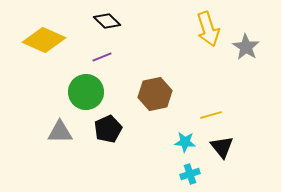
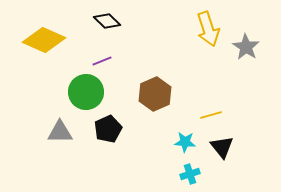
purple line: moved 4 px down
brown hexagon: rotated 12 degrees counterclockwise
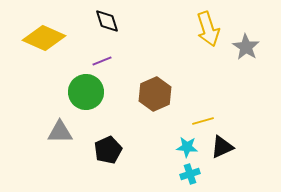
black diamond: rotated 28 degrees clockwise
yellow diamond: moved 2 px up
yellow line: moved 8 px left, 6 px down
black pentagon: moved 21 px down
cyan star: moved 2 px right, 5 px down
black triangle: rotated 45 degrees clockwise
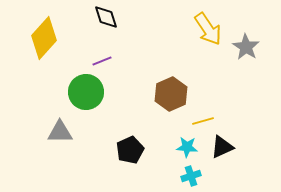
black diamond: moved 1 px left, 4 px up
yellow arrow: rotated 16 degrees counterclockwise
yellow diamond: rotated 72 degrees counterclockwise
brown hexagon: moved 16 px right
black pentagon: moved 22 px right
cyan cross: moved 1 px right, 2 px down
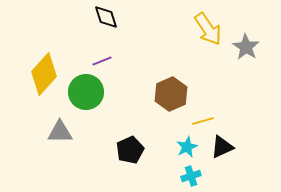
yellow diamond: moved 36 px down
cyan star: rotated 30 degrees counterclockwise
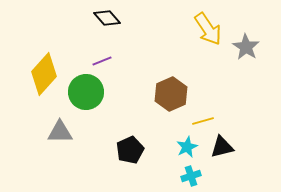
black diamond: moved 1 px right, 1 px down; rotated 24 degrees counterclockwise
black triangle: rotated 10 degrees clockwise
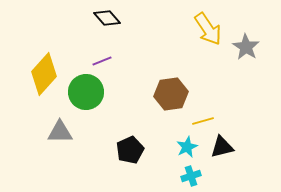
brown hexagon: rotated 16 degrees clockwise
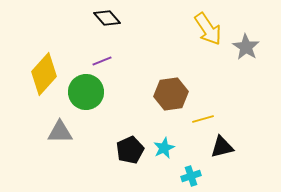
yellow line: moved 2 px up
cyan star: moved 23 px left, 1 px down
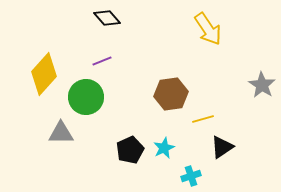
gray star: moved 16 px right, 38 px down
green circle: moved 5 px down
gray triangle: moved 1 px right, 1 px down
black triangle: rotated 20 degrees counterclockwise
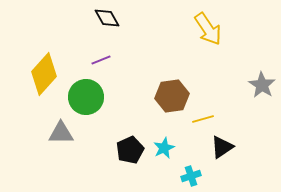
black diamond: rotated 12 degrees clockwise
purple line: moved 1 px left, 1 px up
brown hexagon: moved 1 px right, 2 px down
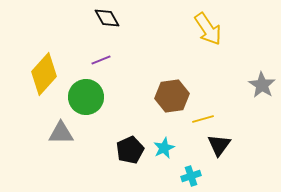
black triangle: moved 3 px left, 2 px up; rotated 20 degrees counterclockwise
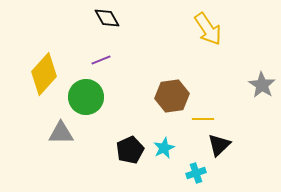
yellow line: rotated 15 degrees clockwise
black triangle: rotated 10 degrees clockwise
cyan cross: moved 5 px right, 3 px up
